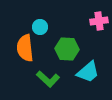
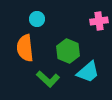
cyan circle: moved 3 px left, 8 px up
green hexagon: moved 1 px right, 2 px down; rotated 20 degrees clockwise
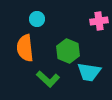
cyan trapezoid: moved 1 px right; rotated 50 degrees clockwise
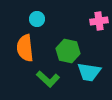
green hexagon: rotated 10 degrees counterclockwise
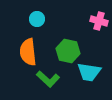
pink cross: rotated 24 degrees clockwise
orange semicircle: moved 3 px right, 4 px down
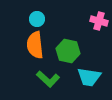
orange semicircle: moved 7 px right, 7 px up
cyan trapezoid: moved 5 px down
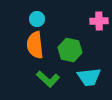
pink cross: rotated 18 degrees counterclockwise
green hexagon: moved 2 px right, 1 px up
cyan trapezoid: rotated 15 degrees counterclockwise
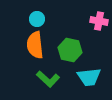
pink cross: rotated 12 degrees clockwise
